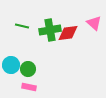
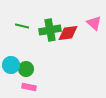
green circle: moved 2 px left
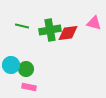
pink triangle: rotated 28 degrees counterclockwise
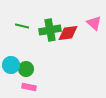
pink triangle: rotated 28 degrees clockwise
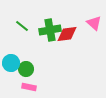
green line: rotated 24 degrees clockwise
red diamond: moved 1 px left, 1 px down
cyan circle: moved 2 px up
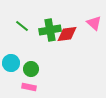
green circle: moved 5 px right
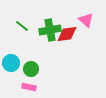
pink triangle: moved 8 px left, 3 px up
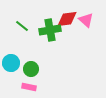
red diamond: moved 15 px up
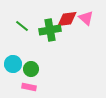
pink triangle: moved 2 px up
cyan circle: moved 2 px right, 1 px down
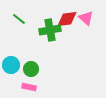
green line: moved 3 px left, 7 px up
cyan circle: moved 2 px left, 1 px down
